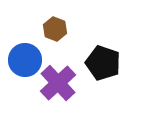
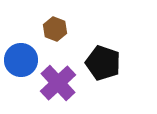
blue circle: moved 4 px left
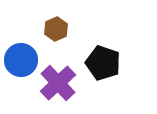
brown hexagon: moved 1 px right; rotated 15 degrees clockwise
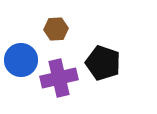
brown hexagon: rotated 20 degrees clockwise
purple cross: moved 1 px right, 5 px up; rotated 30 degrees clockwise
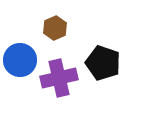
brown hexagon: moved 1 px left, 1 px up; rotated 20 degrees counterclockwise
blue circle: moved 1 px left
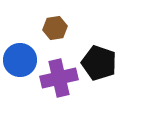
brown hexagon: rotated 15 degrees clockwise
black pentagon: moved 4 px left
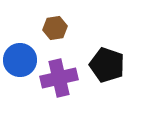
black pentagon: moved 8 px right, 2 px down
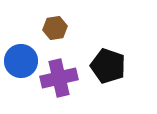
blue circle: moved 1 px right, 1 px down
black pentagon: moved 1 px right, 1 px down
